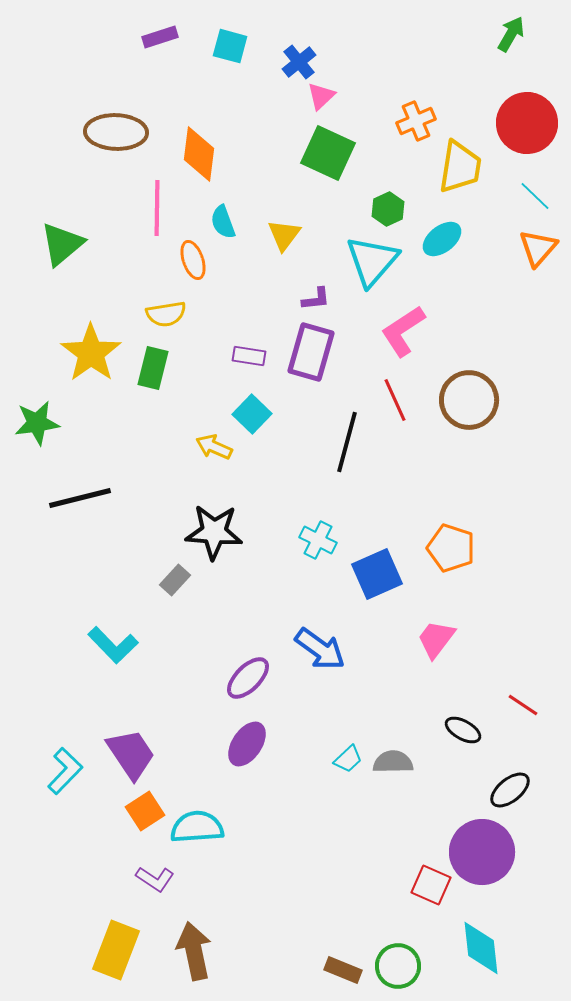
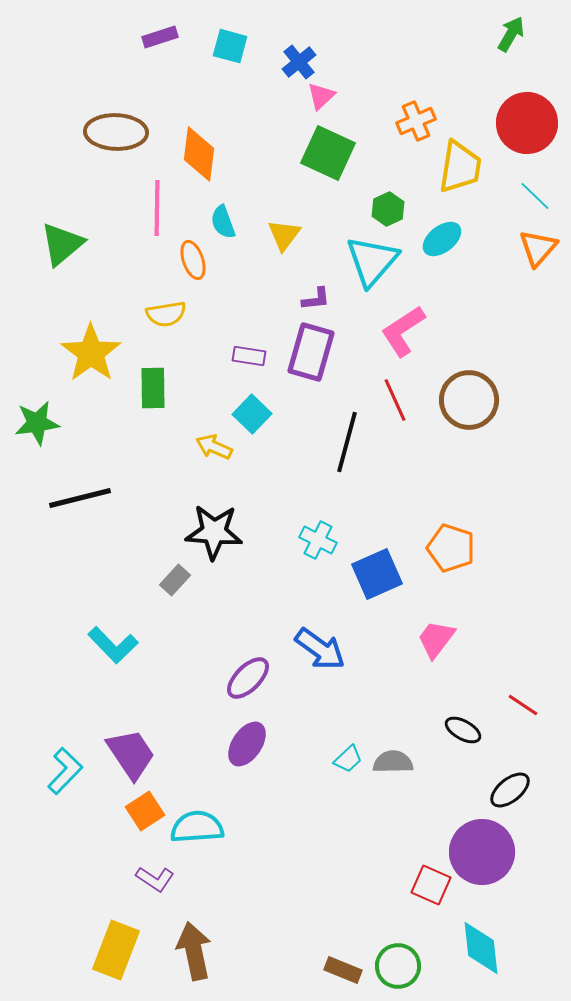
green rectangle at (153, 368): moved 20 px down; rotated 15 degrees counterclockwise
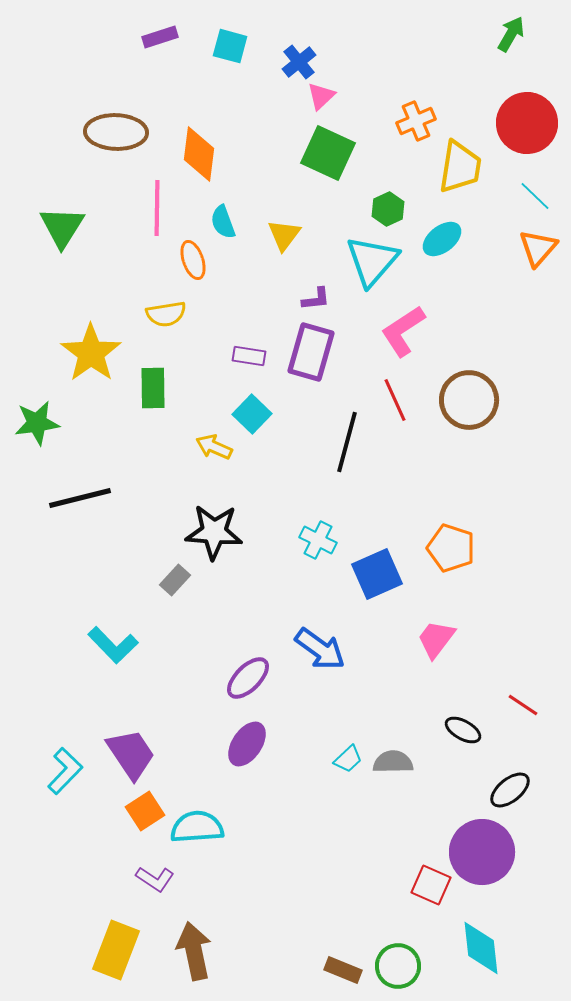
green triangle at (62, 244): moved 17 px up; rotated 18 degrees counterclockwise
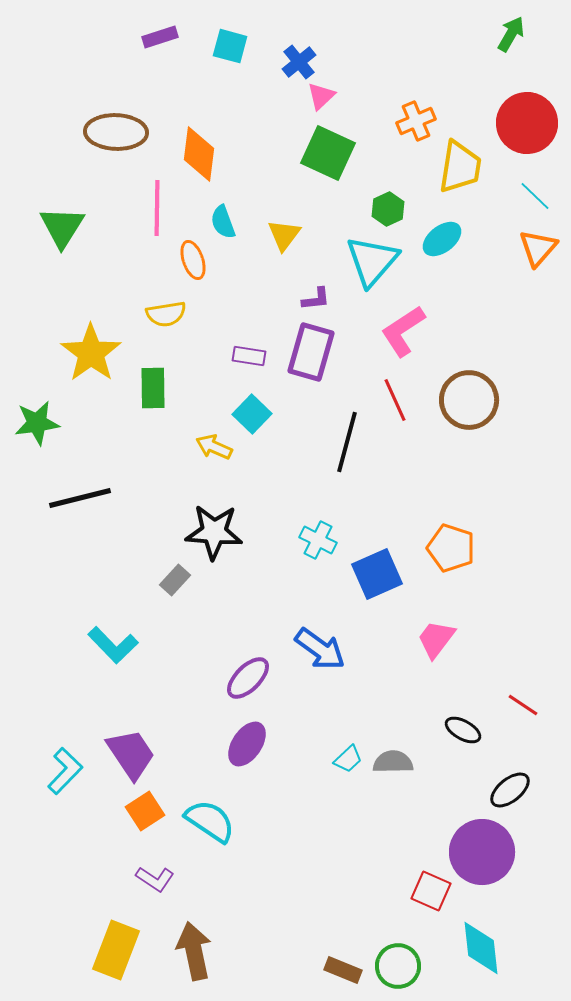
cyan semicircle at (197, 827): moved 13 px right, 6 px up; rotated 38 degrees clockwise
red square at (431, 885): moved 6 px down
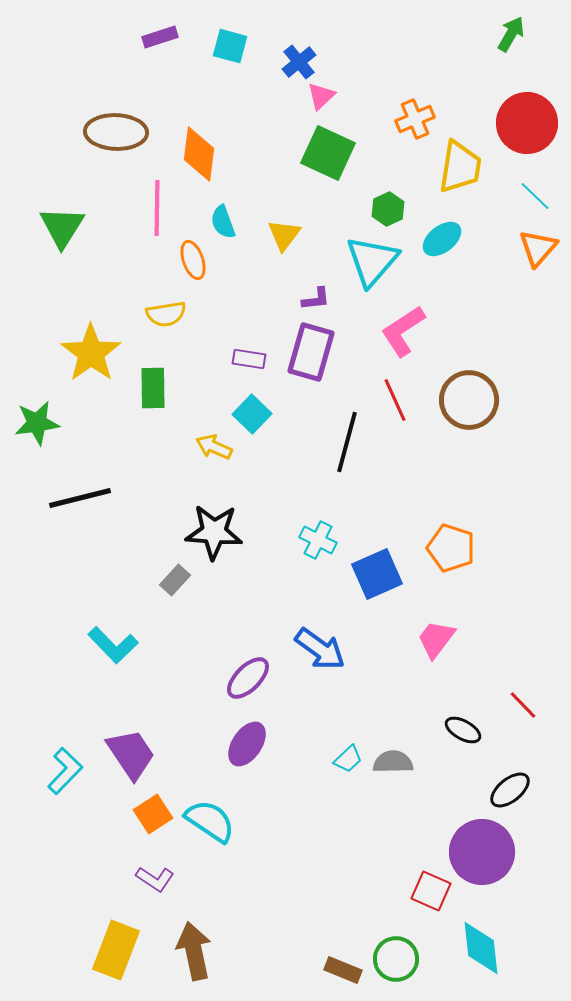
orange cross at (416, 121): moved 1 px left, 2 px up
purple rectangle at (249, 356): moved 3 px down
red line at (523, 705): rotated 12 degrees clockwise
orange square at (145, 811): moved 8 px right, 3 px down
green circle at (398, 966): moved 2 px left, 7 px up
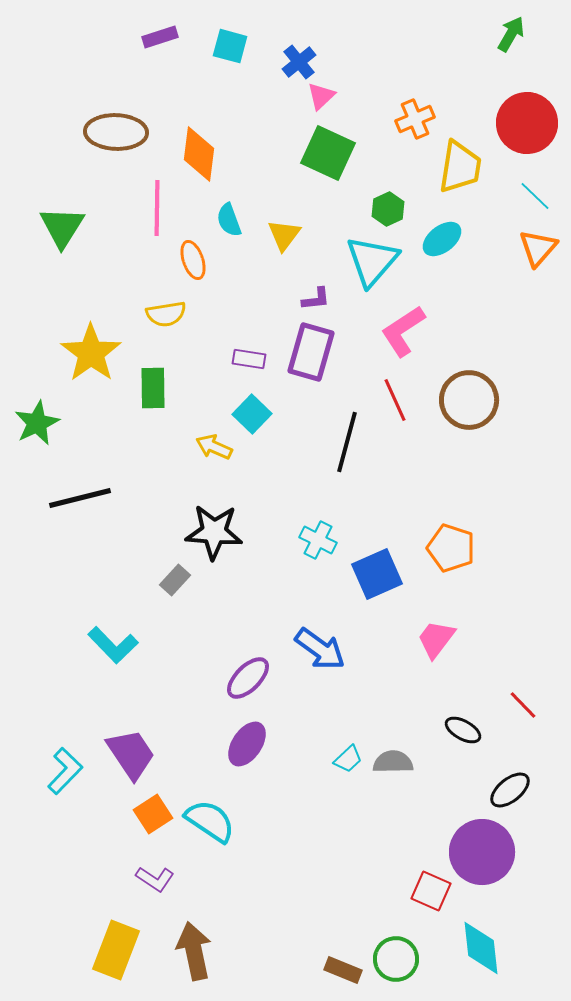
cyan semicircle at (223, 222): moved 6 px right, 2 px up
green star at (37, 423): rotated 18 degrees counterclockwise
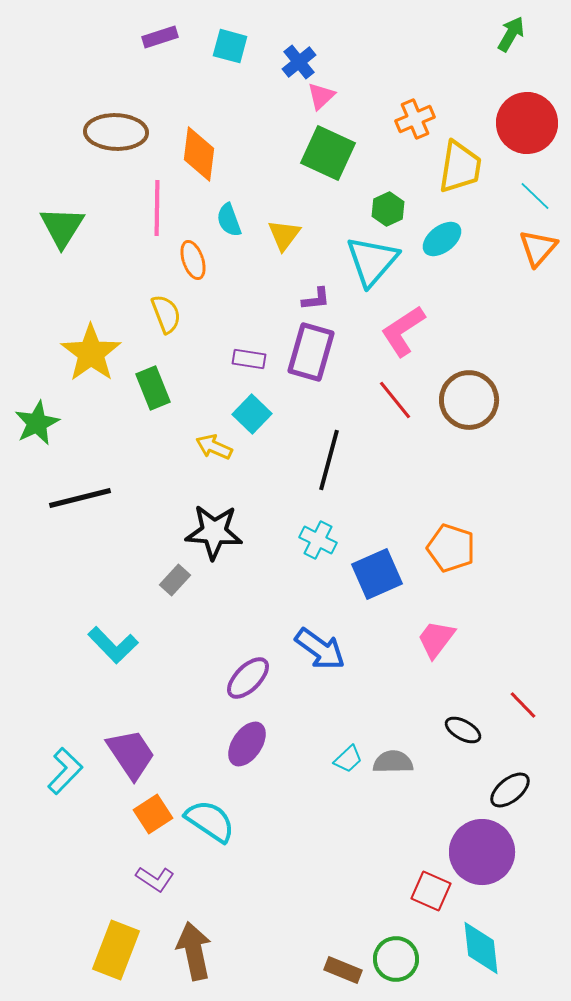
yellow semicircle at (166, 314): rotated 102 degrees counterclockwise
green rectangle at (153, 388): rotated 21 degrees counterclockwise
red line at (395, 400): rotated 15 degrees counterclockwise
black line at (347, 442): moved 18 px left, 18 px down
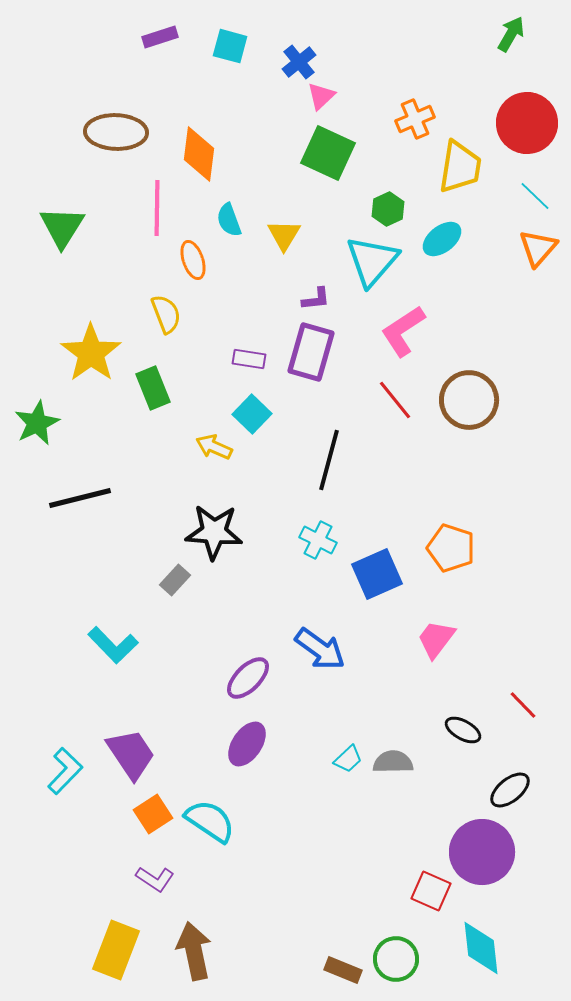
yellow triangle at (284, 235): rotated 6 degrees counterclockwise
